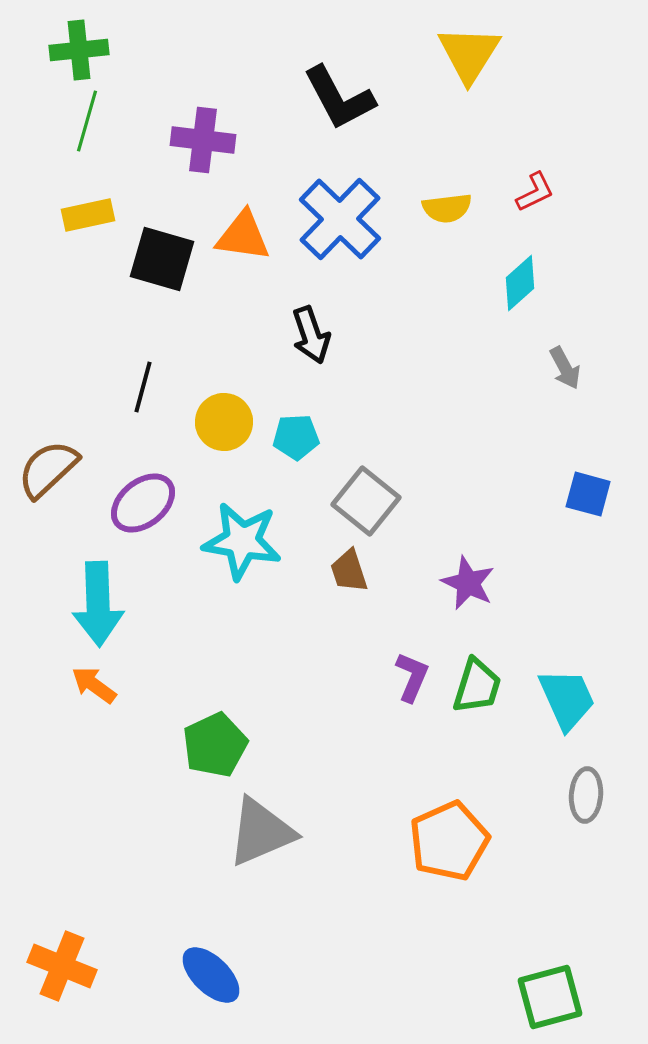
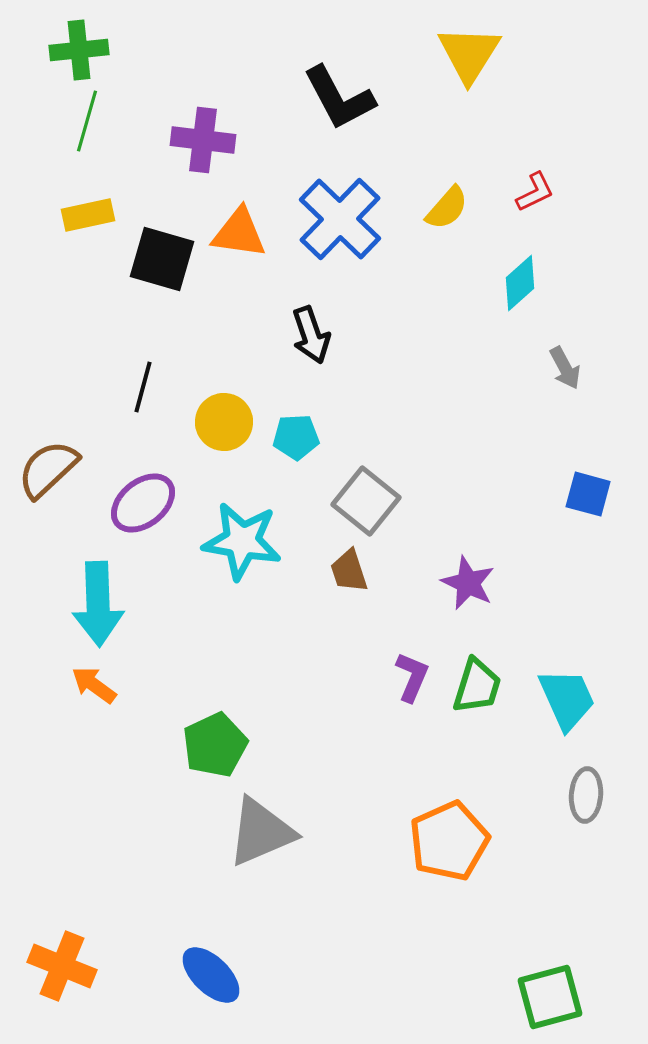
yellow semicircle: rotated 42 degrees counterclockwise
orange triangle: moved 4 px left, 3 px up
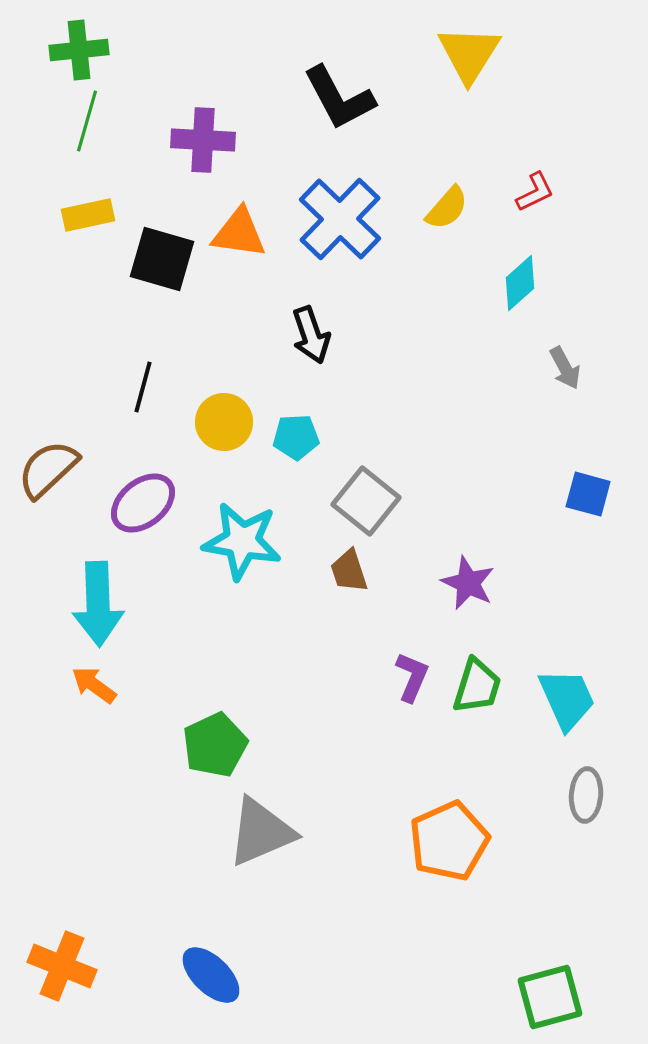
purple cross: rotated 4 degrees counterclockwise
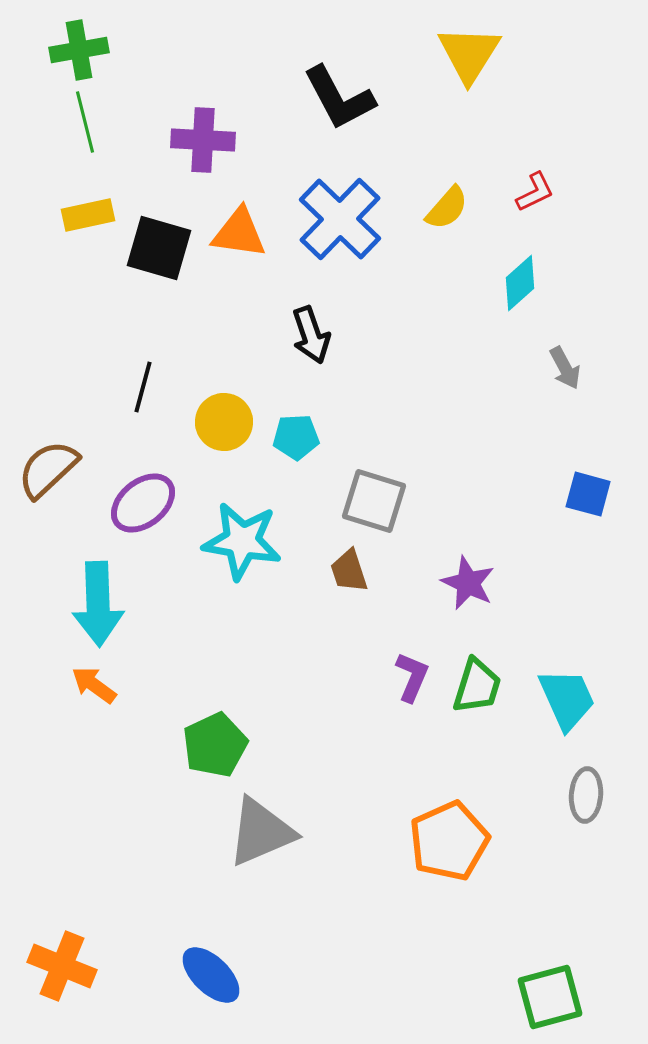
green cross: rotated 4 degrees counterclockwise
green line: moved 2 px left, 1 px down; rotated 30 degrees counterclockwise
black square: moved 3 px left, 11 px up
gray square: moved 8 px right; rotated 22 degrees counterclockwise
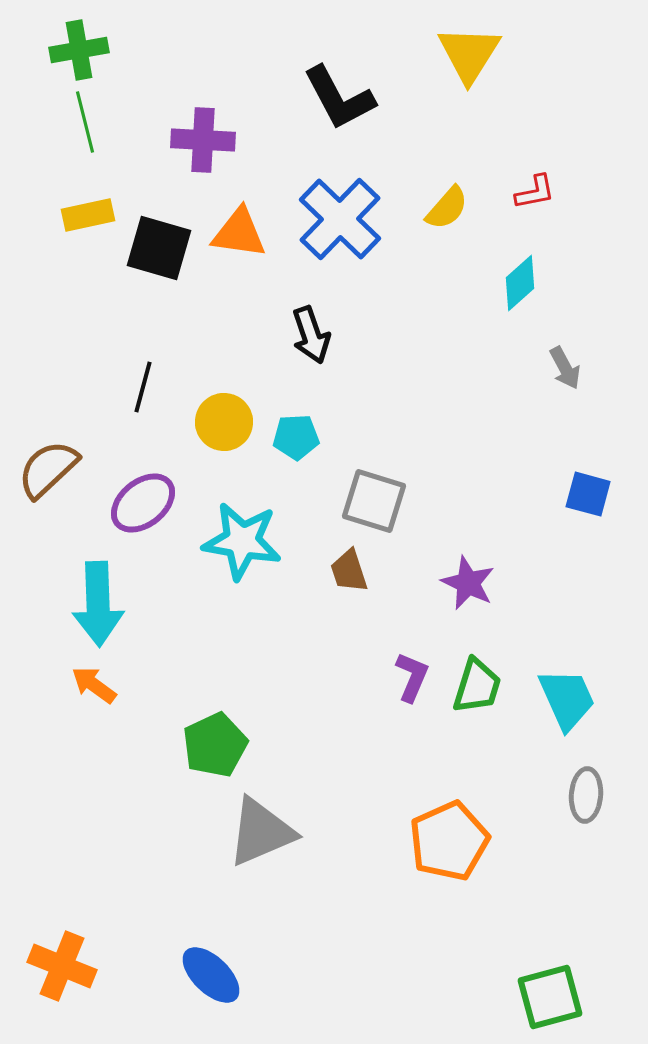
red L-shape: rotated 15 degrees clockwise
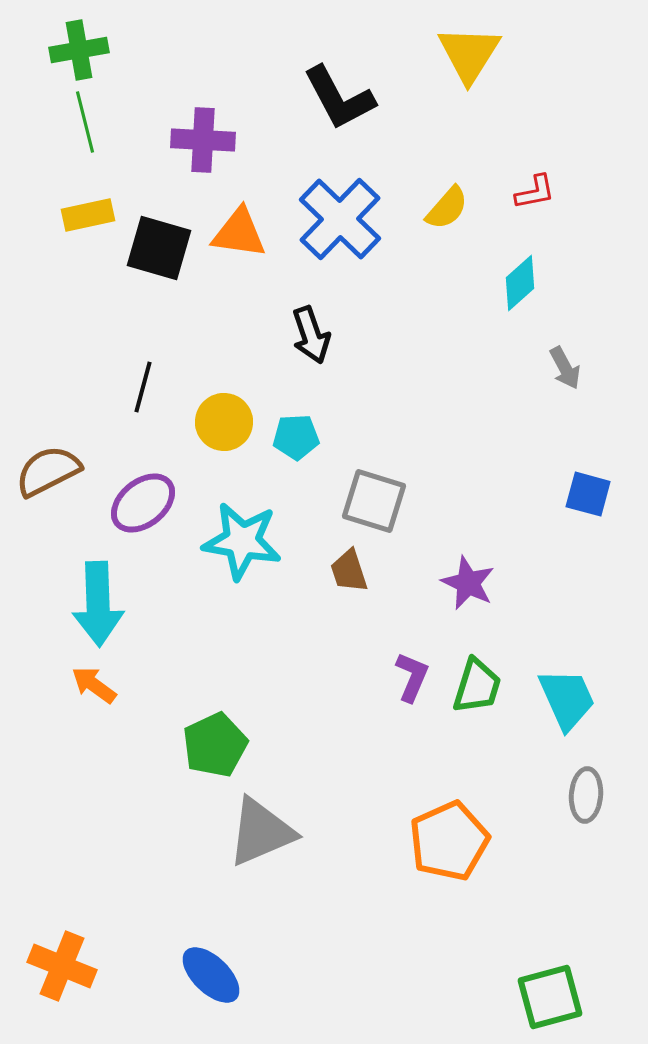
brown semicircle: moved 2 px down; rotated 16 degrees clockwise
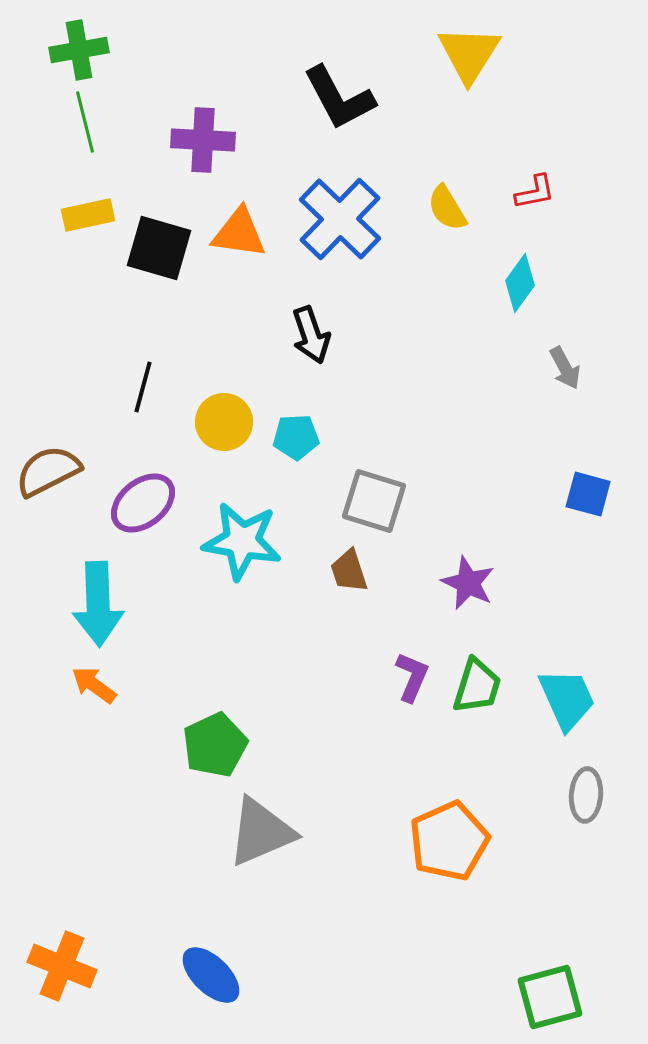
yellow semicircle: rotated 108 degrees clockwise
cyan diamond: rotated 12 degrees counterclockwise
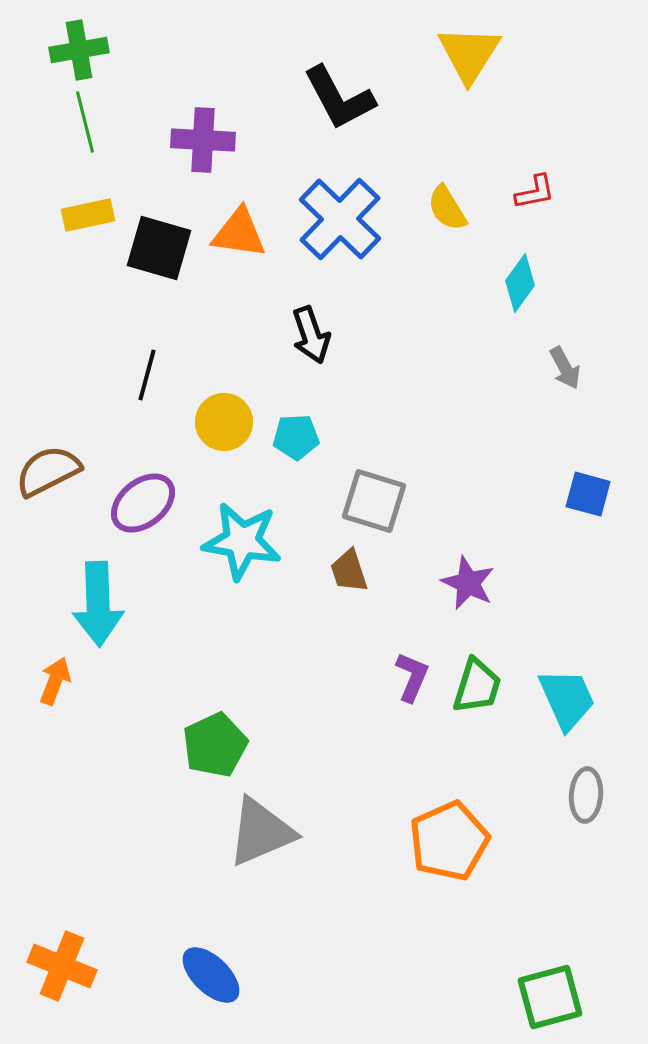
black line: moved 4 px right, 12 px up
orange arrow: moved 39 px left, 4 px up; rotated 75 degrees clockwise
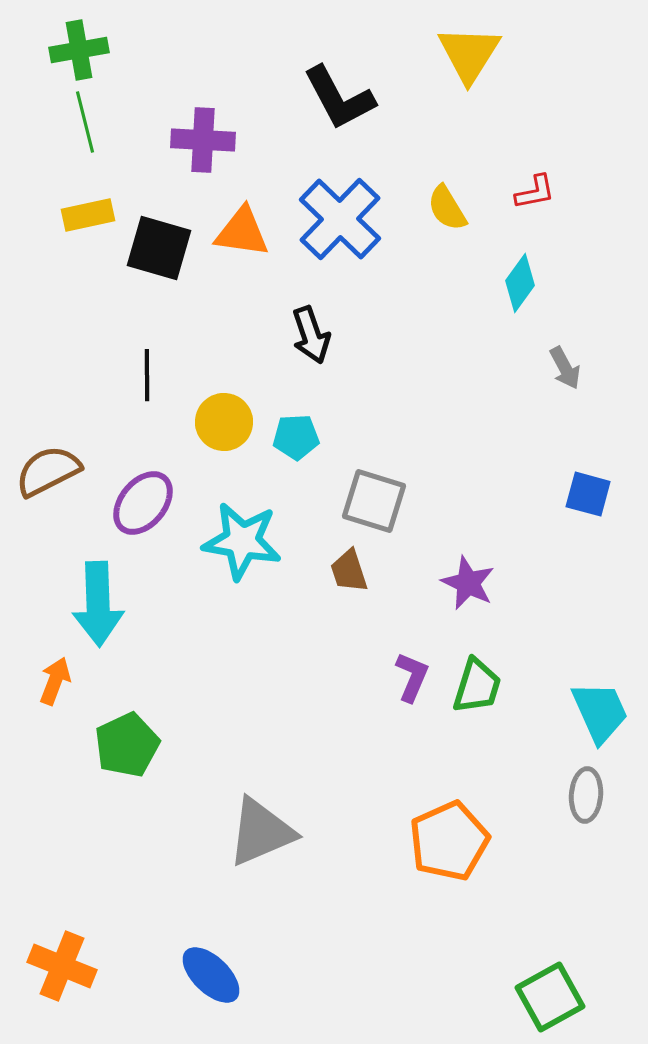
orange triangle: moved 3 px right, 1 px up
black line: rotated 15 degrees counterclockwise
purple ellipse: rotated 12 degrees counterclockwise
cyan trapezoid: moved 33 px right, 13 px down
green pentagon: moved 88 px left
green square: rotated 14 degrees counterclockwise
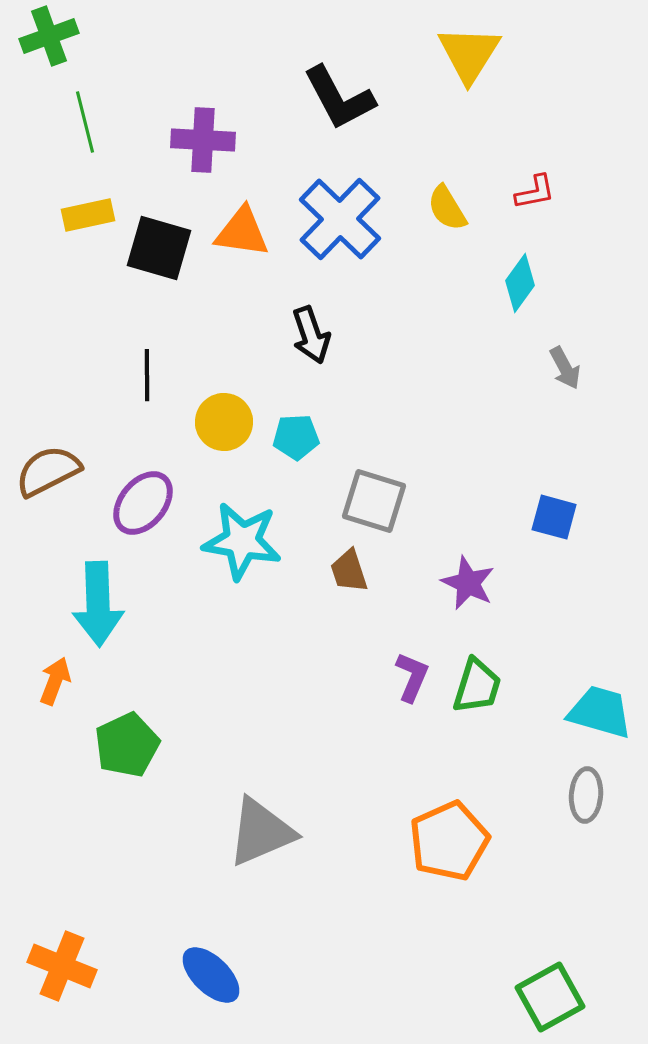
green cross: moved 30 px left, 14 px up; rotated 10 degrees counterclockwise
blue square: moved 34 px left, 23 px down
cyan trapezoid: rotated 50 degrees counterclockwise
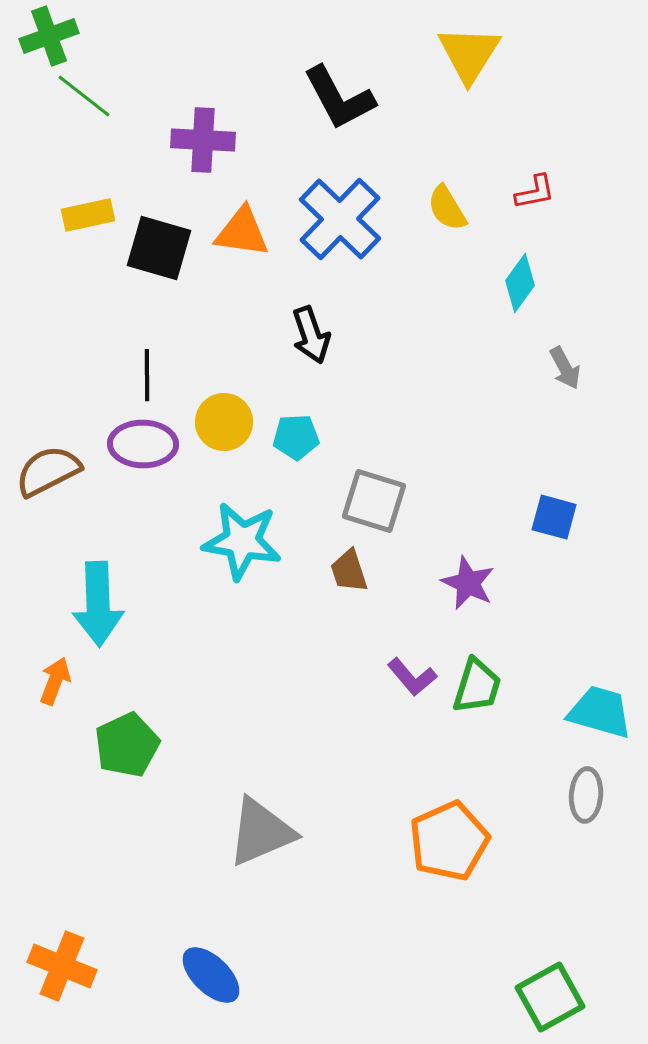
green line: moved 1 px left, 26 px up; rotated 38 degrees counterclockwise
purple ellipse: moved 59 px up; rotated 52 degrees clockwise
purple L-shape: rotated 117 degrees clockwise
